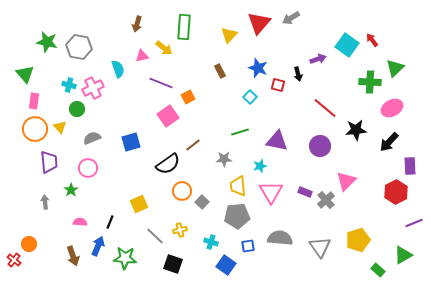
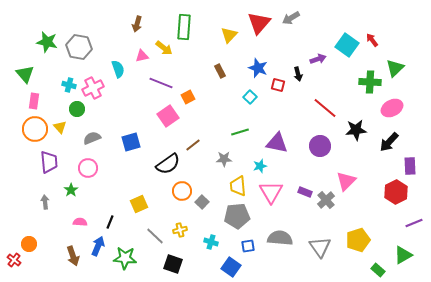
purple triangle at (277, 141): moved 2 px down
blue square at (226, 265): moved 5 px right, 2 px down
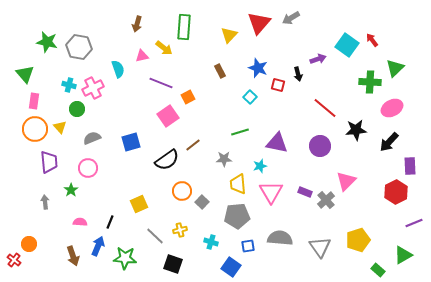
black semicircle at (168, 164): moved 1 px left, 4 px up
yellow trapezoid at (238, 186): moved 2 px up
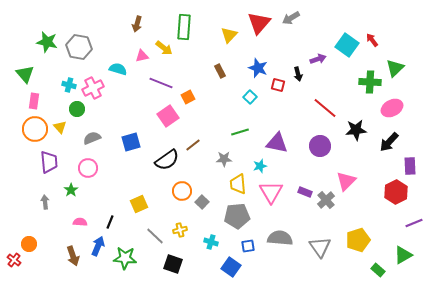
cyan semicircle at (118, 69): rotated 54 degrees counterclockwise
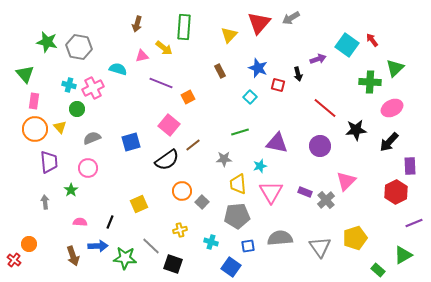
pink square at (168, 116): moved 1 px right, 9 px down; rotated 15 degrees counterclockwise
gray line at (155, 236): moved 4 px left, 10 px down
gray semicircle at (280, 238): rotated 10 degrees counterclockwise
yellow pentagon at (358, 240): moved 3 px left, 2 px up
blue arrow at (98, 246): rotated 66 degrees clockwise
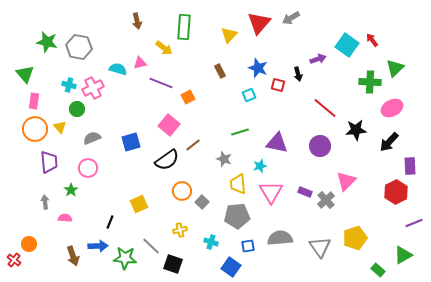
brown arrow at (137, 24): moved 3 px up; rotated 28 degrees counterclockwise
pink triangle at (142, 56): moved 2 px left, 7 px down
cyan square at (250, 97): moved 1 px left, 2 px up; rotated 24 degrees clockwise
gray star at (224, 159): rotated 21 degrees clockwise
pink semicircle at (80, 222): moved 15 px left, 4 px up
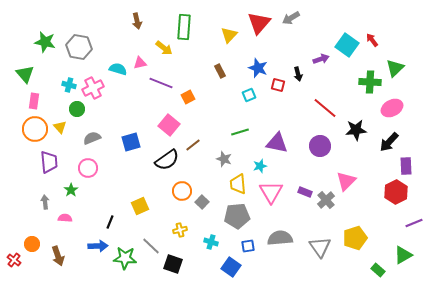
green star at (47, 42): moved 2 px left
purple arrow at (318, 59): moved 3 px right
purple rectangle at (410, 166): moved 4 px left
yellow square at (139, 204): moved 1 px right, 2 px down
orange circle at (29, 244): moved 3 px right
brown arrow at (73, 256): moved 15 px left
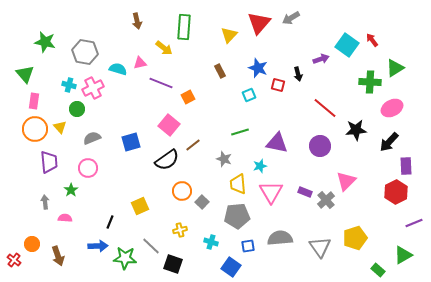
gray hexagon at (79, 47): moved 6 px right, 5 px down
green triangle at (395, 68): rotated 12 degrees clockwise
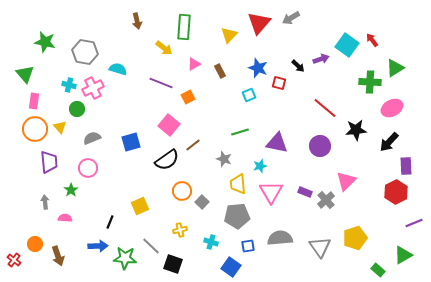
pink triangle at (140, 63): moved 54 px right, 1 px down; rotated 16 degrees counterclockwise
black arrow at (298, 74): moved 8 px up; rotated 32 degrees counterclockwise
red square at (278, 85): moved 1 px right, 2 px up
orange circle at (32, 244): moved 3 px right
